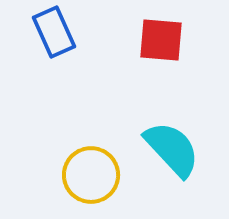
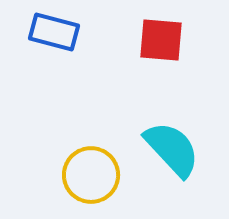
blue rectangle: rotated 51 degrees counterclockwise
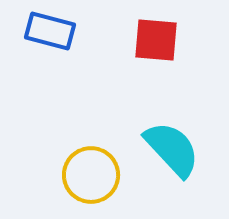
blue rectangle: moved 4 px left, 1 px up
red square: moved 5 px left
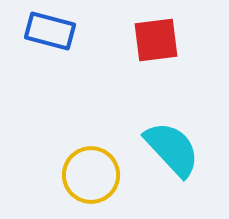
red square: rotated 12 degrees counterclockwise
